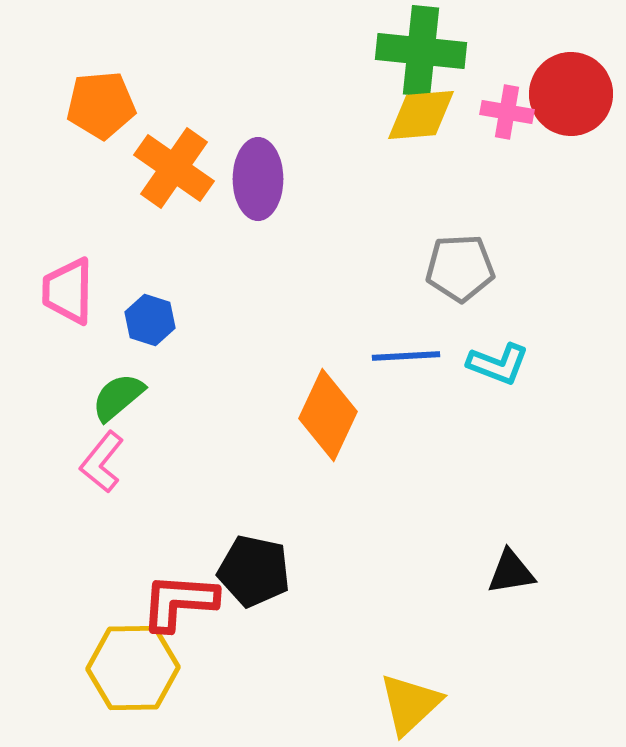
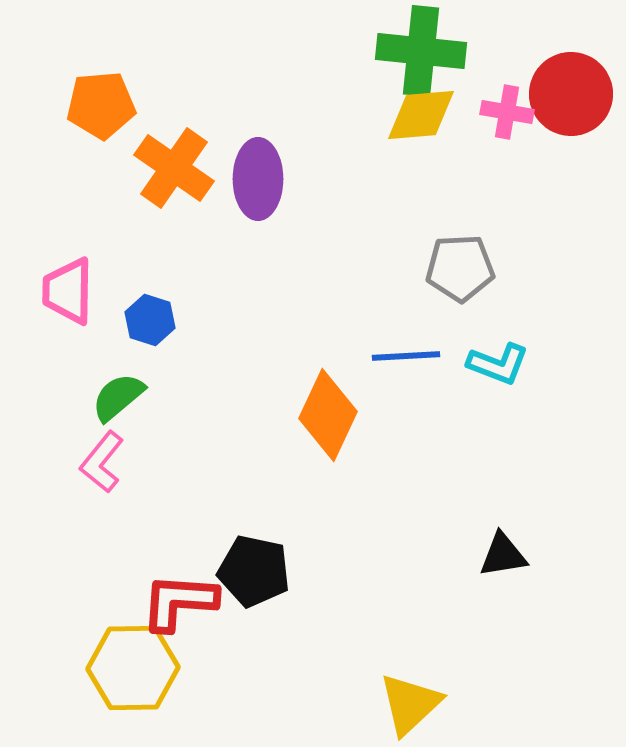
black triangle: moved 8 px left, 17 px up
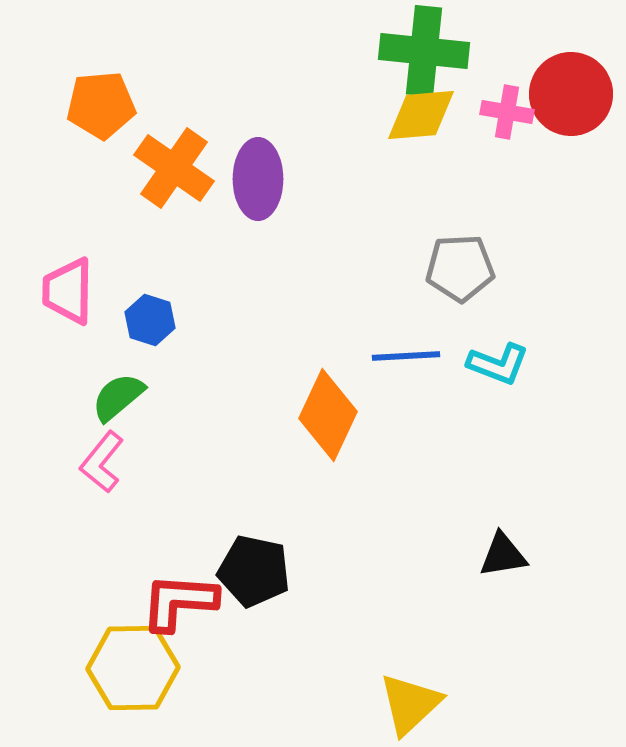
green cross: moved 3 px right
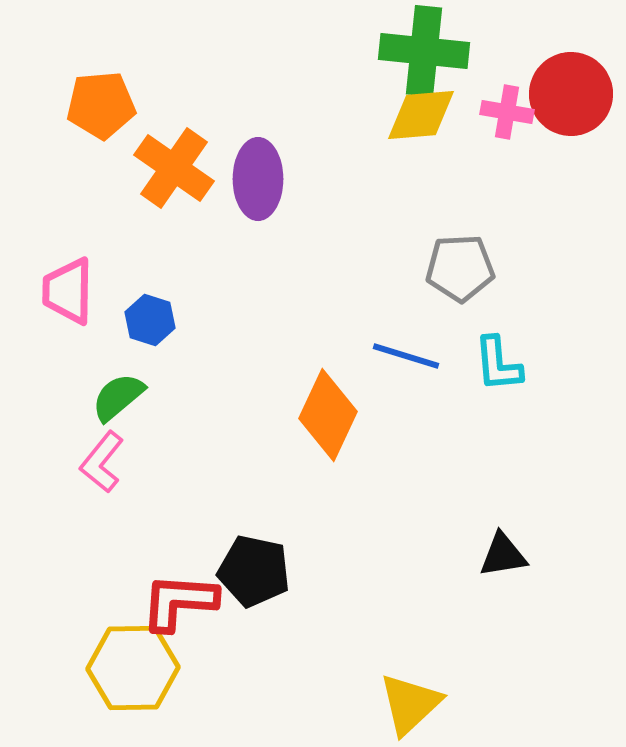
blue line: rotated 20 degrees clockwise
cyan L-shape: rotated 64 degrees clockwise
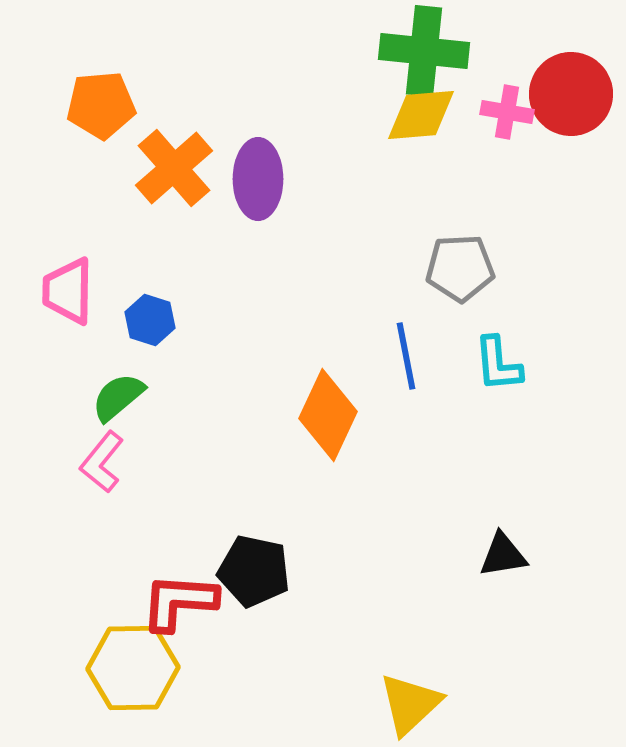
orange cross: rotated 14 degrees clockwise
blue line: rotated 62 degrees clockwise
